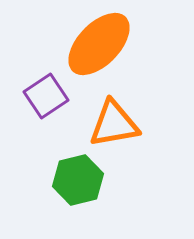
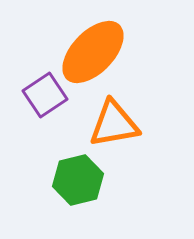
orange ellipse: moved 6 px left, 8 px down
purple square: moved 1 px left, 1 px up
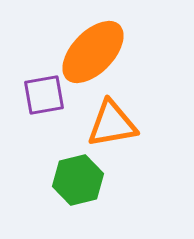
purple square: moved 1 px left; rotated 24 degrees clockwise
orange triangle: moved 2 px left
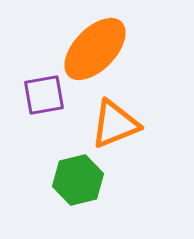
orange ellipse: moved 2 px right, 3 px up
orange triangle: moved 3 px right; rotated 12 degrees counterclockwise
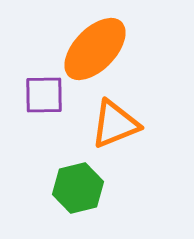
purple square: rotated 9 degrees clockwise
green hexagon: moved 8 px down
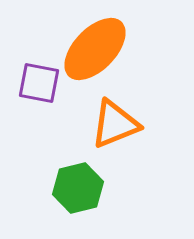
purple square: moved 5 px left, 12 px up; rotated 12 degrees clockwise
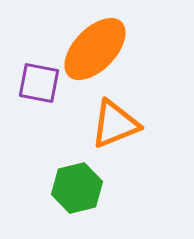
green hexagon: moved 1 px left
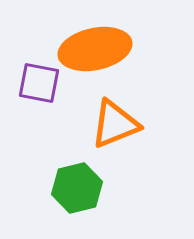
orange ellipse: rotated 34 degrees clockwise
